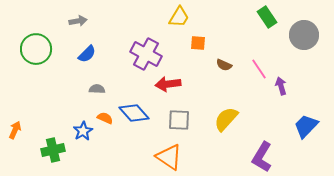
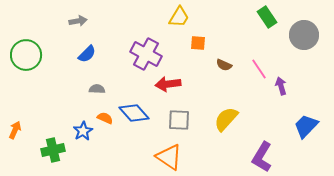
green circle: moved 10 px left, 6 px down
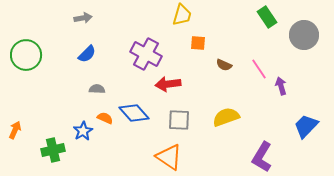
yellow trapezoid: moved 3 px right, 2 px up; rotated 15 degrees counterclockwise
gray arrow: moved 5 px right, 3 px up
yellow semicircle: moved 2 px up; rotated 28 degrees clockwise
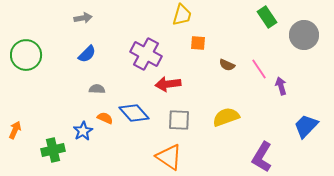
brown semicircle: moved 3 px right
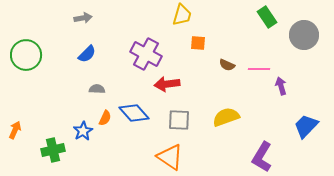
pink line: rotated 55 degrees counterclockwise
red arrow: moved 1 px left
orange semicircle: rotated 91 degrees clockwise
orange triangle: moved 1 px right
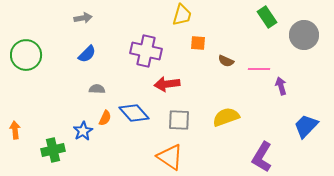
purple cross: moved 3 px up; rotated 16 degrees counterclockwise
brown semicircle: moved 1 px left, 4 px up
orange arrow: rotated 30 degrees counterclockwise
